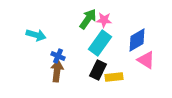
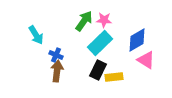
green arrow: moved 4 px left, 2 px down
cyan arrow: rotated 42 degrees clockwise
cyan rectangle: rotated 10 degrees clockwise
blue cross: moved 2 px left, 1 px up
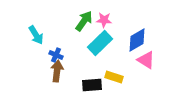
black rectangle: moved 6 px left, 15 px down; rotated 60 degrees clockwise
yellow rectangle: rotated 24 degrees clockwise
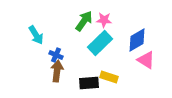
yellow rectangle: moved 5 px left
black rectangle: moved 3 px left, 2 px up
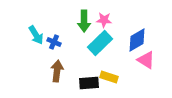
green arrow: rotated 145 degrees clockwise
blue cross: moved 2 px left, 13 px up
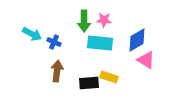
cyan arrow: moved 4 px left, 1 px up; rotated 30 degrees counterclockwise
cyan rectangle: rotated 50 degrees clockwise
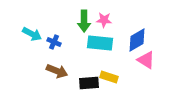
brown arrow: rotated 105 degrees clockwise
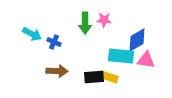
green arrow: moved 1 px right, 2 px down
cyan rectangle: moved 21 px right, 13 px down
pink triangle: rotated 24 degrees counterclockwise
brown arrow: rotated 20 degrees counterclockwise
black rectangle: moved 5 px right, 6 px up
